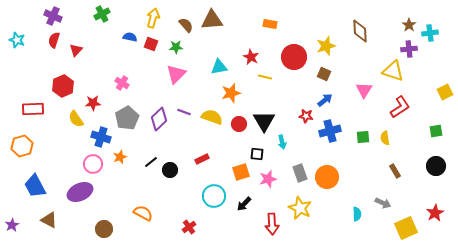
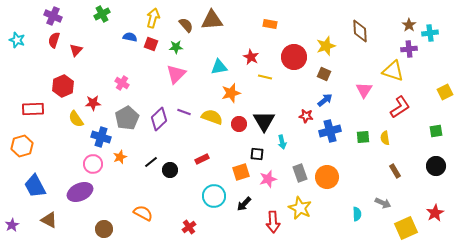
red arrow at (272, 224): moved 1 px right, 2 px up
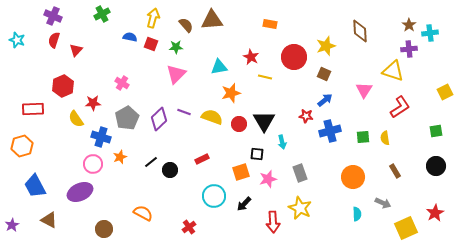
orange circle at (327, 177): moved 26 px right
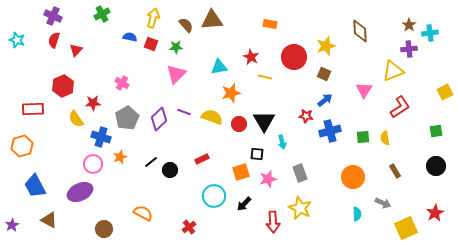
yellow triangle at (393, 71): rotated 40 degrees counterclockwise
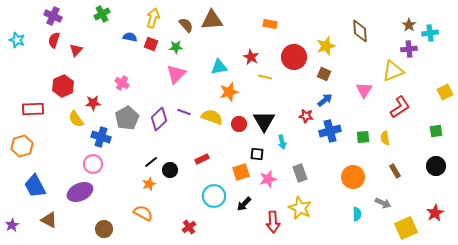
orange star at (231, 93): moved 2 px left, 1 px up
orange star at (120, 157): moved 29 px right, 27 px down
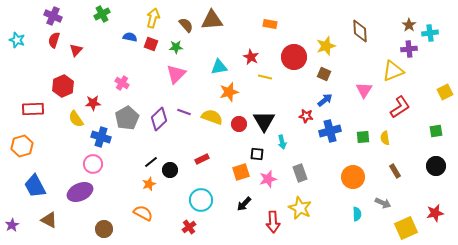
cyan circle at (214, 196): moved 13 px left, 4 px down
red star at (435, 213): rotated 18 degrees clockwise
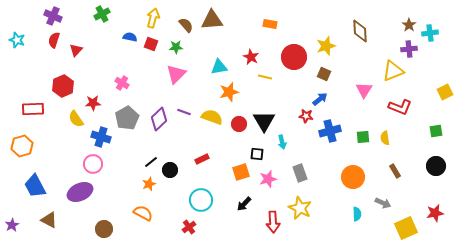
blue arrow at (325, 100): moved 5 px left, 1 px up
red L-shape at (400, 107): rotated 55 degrees clockwise
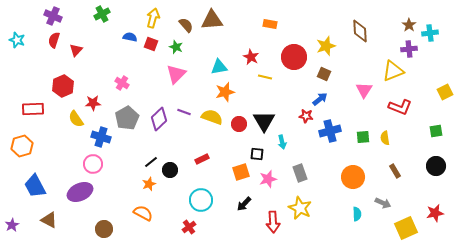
green star at (176, 47): rotated 24 degrees clockwise
orange star at (229, 92): moved 4 px left
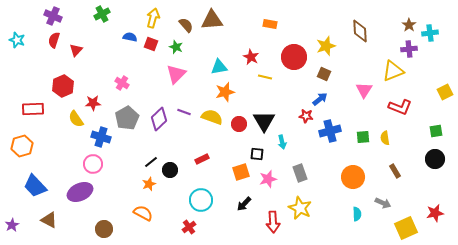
black circle at (436, 166): moved 1 px left, 7 px up
blue trapezoid at (35, 186): rotated 15 degrees counterclockwise
